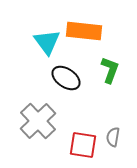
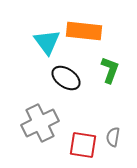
gray cross: moved 2 px right, 2 px down; rotated 18 degrees clockwise
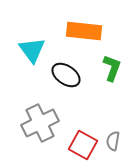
cyan triangle: moved 15 px left, 8 px down
green L-shape: moved 2 px right, 2 px up
black ellipse: moved 3 px up
gray semicircle: moved 4 px down
red square: rotated 20 degrees clockwise
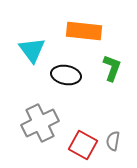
black ellipse: rotated 24 degrees counterclockwise
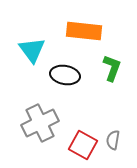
black ellipse: moved 1 px left
gray semicircle: moved 1 px up
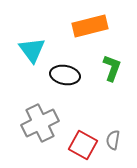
orange rectangle: moved 6 px right, 5 px up; rotated 20 degrees counterclockwise
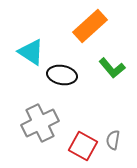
orange rectangle: rotated 28 degrees counterclockwise
cyan triangle: moved 1 px left, 2 px down; rotated 20 degrees counterclockwise
green L-shape: rotated 120 degrees clockwise
black ellipse: moved 3 px left
red square: moved 1 px down
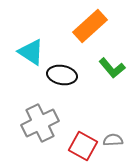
gray semicircle: rotated 78 degrees clockwise
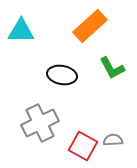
cyan triangle: moved 10 px left, 21 px up; rotated 32 degrees counterclockwise
green L-shape: rotated 12 degrees clockwise
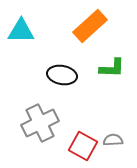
green L-shape: rotated 60 degrees counterclockwise
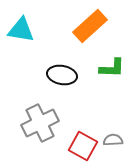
cyan triangle: moved 1 px up; rotated 8 degrees clockwise
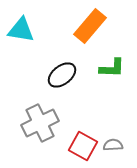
orange rectangle: rotated 8 degrees counterclockwise
black ellipse: rotated 48 degrees counterclockwise
gray semicircle: moved 5 px down
